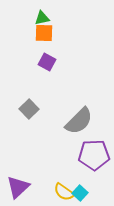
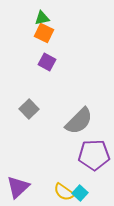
orange square: rotated 24 degrees clockwise
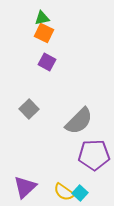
purple triangle: moved 7 px right
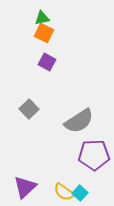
gray semicircle: rotated 12 degrees clockwise
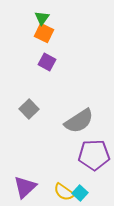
green triangle: rotated 42 degrees counterclockwise
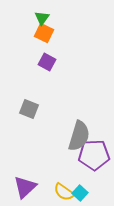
gray square: rotated 24 degrees counterclockwise
gray semicircle: moved 15 px down; rotated 40 degrees counterclockwise
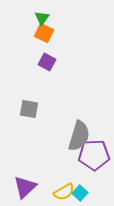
gray square: rotated 12 degrees counterclockwise
yellow semicircle: rotated 65 degrees counterclockwise
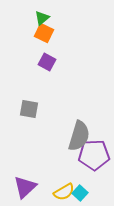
green triangle: rotated 14 degrees clockwise
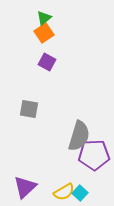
green triangle: moved 2 px right
orange square: rotated 30 degrees clockwise
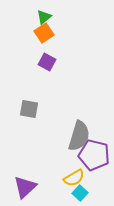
green triangle: moved 1 px up
purple pentagon: rotated 16 degrees clockwise
yellow semicircle: moved 10 px right, 14 px up
